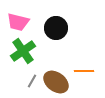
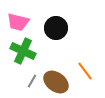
green cross: rotated 30 degrees counterclockwise
orange line: moved 1 px right; rotated 54 degrees clockwise
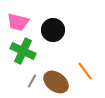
black circle: moved 3 px left, 2 px down
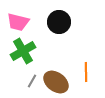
black circle: moved 6 px right, 8 px up
green cross: rotated 35 degrees clockwise
orange line: moved 1 px right, 1 px down; rotated 36 degrees clockwise
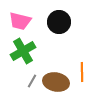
pink trapezoid: moved 2 px right, 1 px up
orange line: moved 4 px left
brown ellipse: rotated 25 degrees counterclockwise
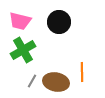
green cross: moved 1 px up
